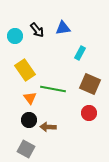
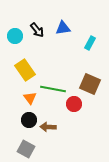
cyan rectangle: moved 10 px right, 10 px up
red circle: moved 15 px left, 9 px up
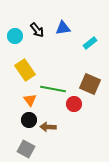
cyan rectangle: rotated 24 degrees clockwise
orange triangle: moved 2 px down
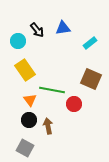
cyan circle: moved 3 px right, 5 px down
brown square: moved 1 px right, 5 px up
green line: moved 1 px left, 1 px down
brown arrow: moved 1 px up; rotated 77 degrees clockwise
gray square: moved 1 px left, 1 px up
